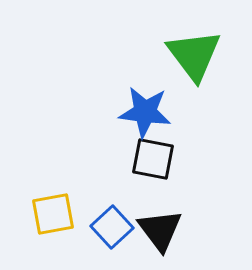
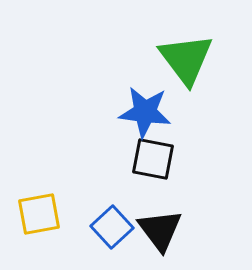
green triangle: moved 8 px left, 4 px down
yellow square: moved 14 px left
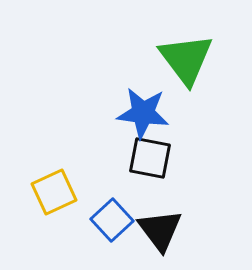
blue star: moved 2 px left, 1 px down
black square: moved 3 px left, 1 px up
yellow square: moved 15 px right, 22 px up; rotated 15 degrees counterclockwise
blue square: moved 7 px up
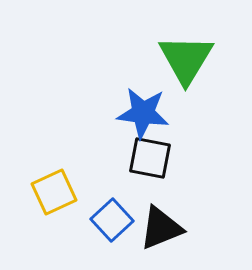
green triangle: rotated 8 degrees clockwise
black triangle: moved 1 px right, 2 px up; rotated 45 degrees clockwise
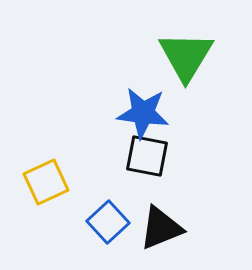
green triangle: moved 3 px up
black square: moved 3 px left, 2 px up
yellow square: moved 8 px left, 10 px up
blue square: moved 4 px left, 2 px down
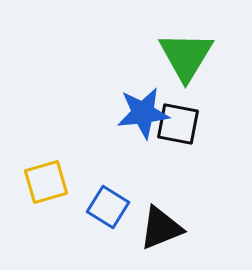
blue star: rotated 14 degrees counterclockwise
black square: moved 31 px right, 32 px up
yellow square: rotated 9 degrees clockwise
blue square: moved 15 px up; rotated 15 degrees counterclockwise
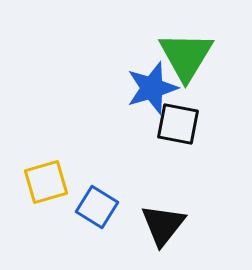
blue star: moved 9 px right, 25 px up; rotated 10 degrees counterclockwise
blue square: moved 11 px left
black triangle: moved 2 px right, 3 px up; rotated 30 degrees counterclockwise
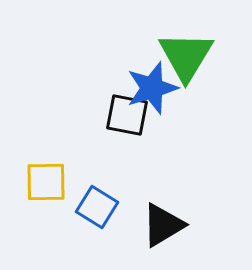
black square: moved 51 px left, 9 px up
yellow square: rotated 15 degrees clockwise
black triangle: rotated 21 degrees clockwise
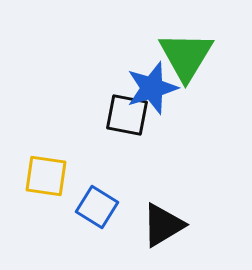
yellow square: moved 6 px up; rotated 9 degrees clockwise
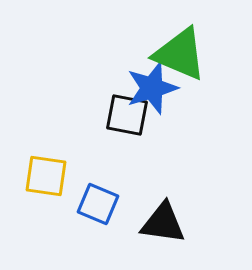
green triangle: moved 6 px left, 2 px up; rotated 38 degrees counterclockwise
blue square: moved 1 px right, 3 px up; rotated 9 degrees counterclockwise
black triangle: moved 2 px up; rotated 39 degrees clockwise
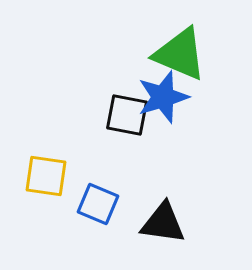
blue star: moved 11 px right, 9 px down
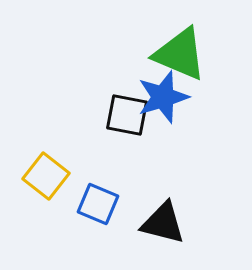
yellow square: rotated 30 degrees clockwise
black triangle: rotated 6 degrees clockwise
